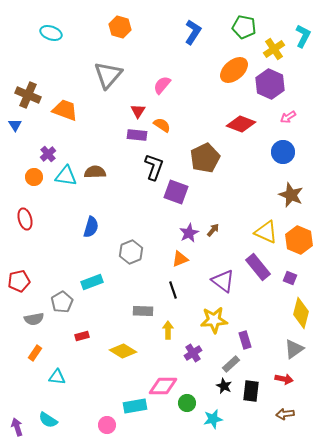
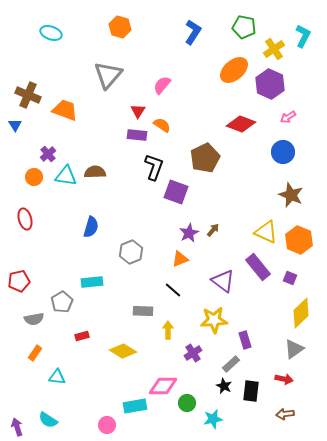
cyan rectangle at (92, 282): rotated 15 degrees clockwise
black line at (173, 290): rotated 30 degrees counterclockwise
yellow diamond at (301, 313): rotated 32 degrees clockwise
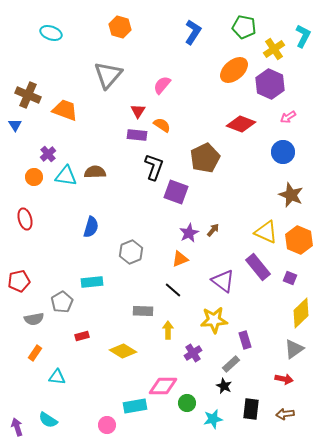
black rectangle at (251, 391): moved 18 px down
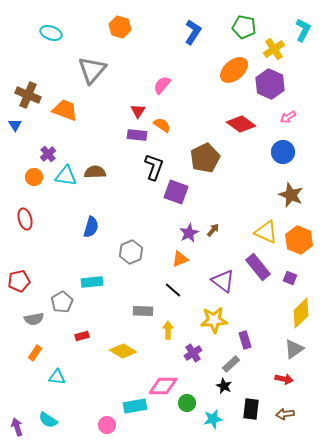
cyan L-shape at (303, 36): moved 6 px up
gray triangle at (108, 75): moved 16 px left, 5 px up
red diamond at (241, 124): rotated 16 degrees clockwise
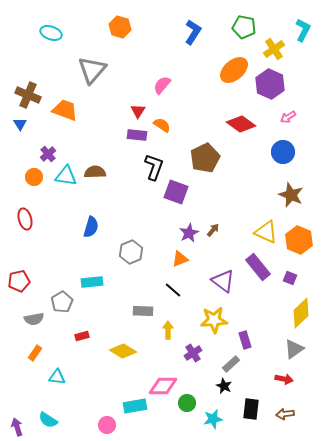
blue triangle at (15, 125): moved 5 px right, 1 px up
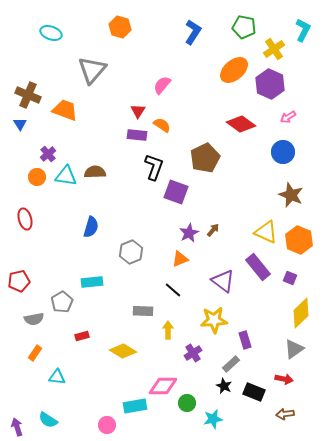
orange circle at (34, 177): moved 3 px right
black rectangle at (251, 409): moved 3 px right, 17 px up; rotated 75 degrees counterclockwise
